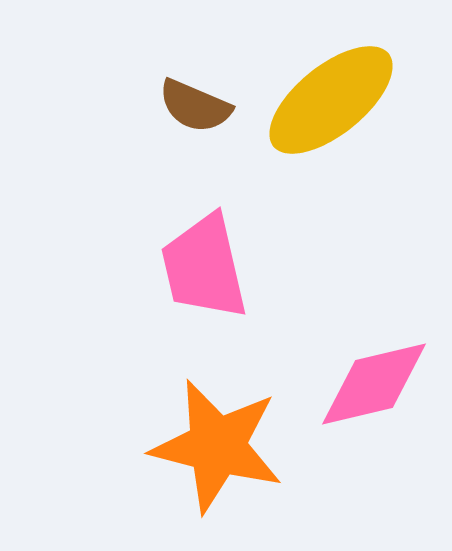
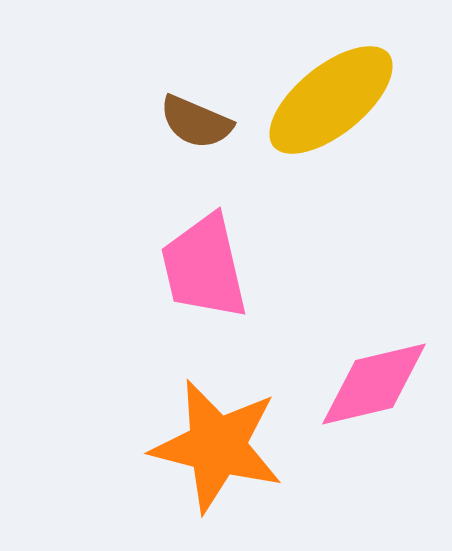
brown semicircle: moved 1 px right, 16 px down
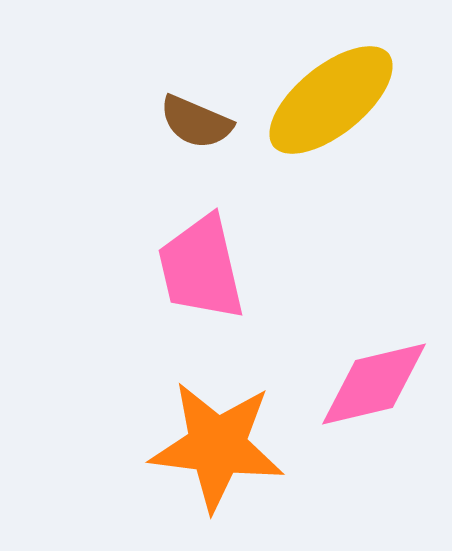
pink trapezoid: moved 3 px left, 1 px down
orange star: rotated 7 degrees counterclockwise
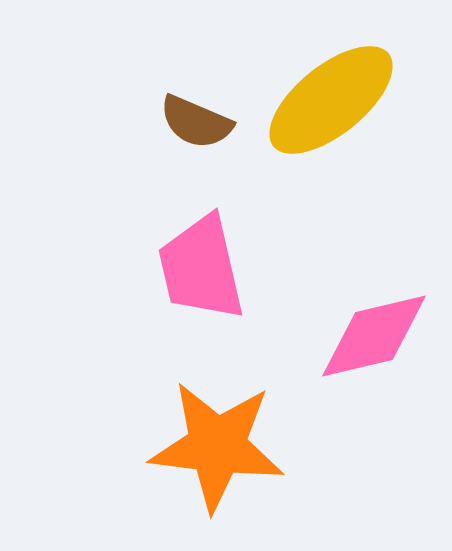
pink diamond: moved 48 px up
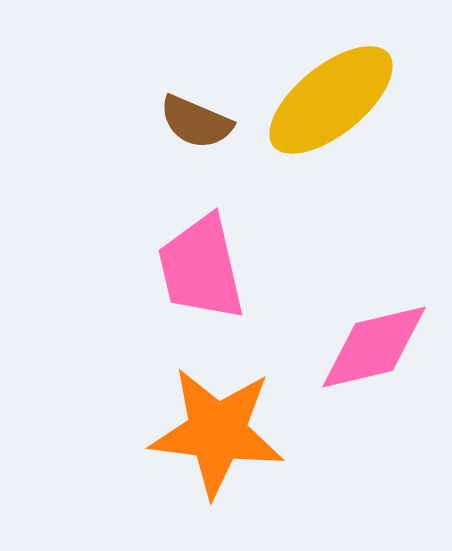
pink diamond: moved 11 px down
orange star: moved 14 px up
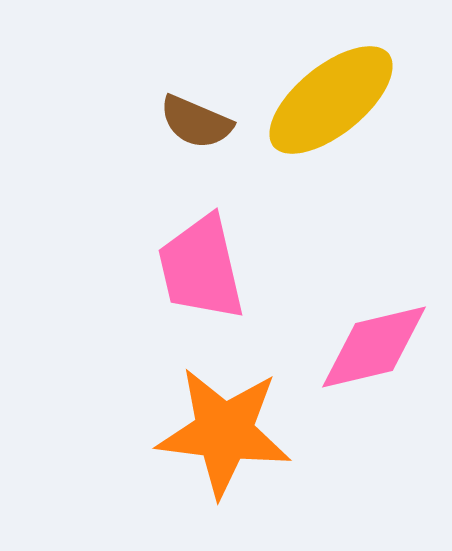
orange star: moved 7 px right
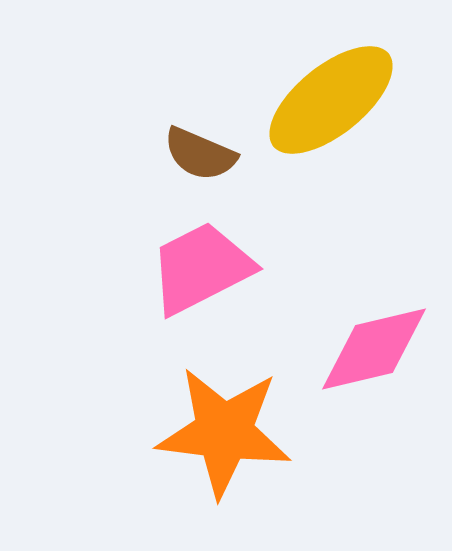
brown semicircle: moved 4 px right, 32 px down
pink trapezoid: rotated 76 degrees clockwise
pink diamond: moved 2 px down
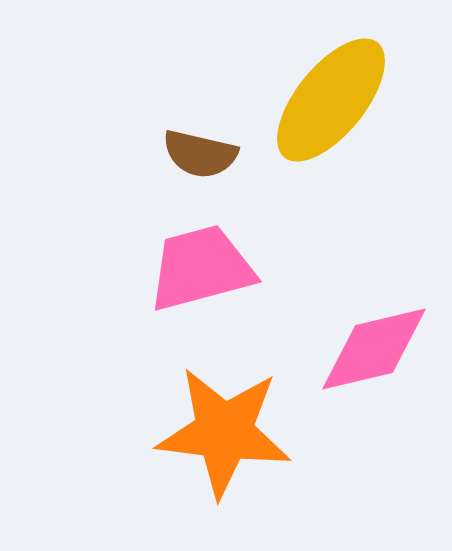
yellow ellipse: rotated 12 degrees counterclockwise
brown semicircle: rotated 10 degrees counterclockwise
pink trapezoid: rotated 12 degrees clockwise
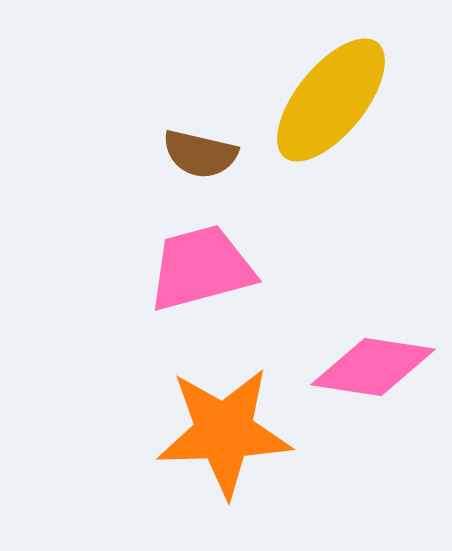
pink diamond: moved 1 px left, 18 px down; rotated 22 degrees clockwise
orange star: rotated 9 degrees counterclockwise
